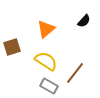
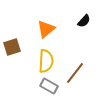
yellow semicircle: rotated 60 degrees clockwise
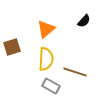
yellow semicircle: moved 2 px up
brown line: moved 1 px up; rotated 70 degrees clockwise
gray rectangle: moved 2 px right
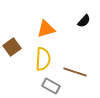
orange triangle: rotated 24 degrees clockwise
brown square: rotated 18 degrees counterclockwise
yellow semicircle: moved 3 px left
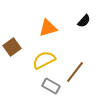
orange triangle: moved 2 px right, 1 px up
yellow semicircle: moved 1 px right, 1 px down; rotated 120 degrees counterclockwise
brown line: rotated 70 degrees counterclockwise
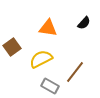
black semicircle: moved 2 px down
orange triangle: rotated 24 degrees clockwise
yellow semicircle: moved 3 px left, 1 px up
gray rectangle: moved 1 px left
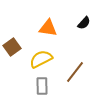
gray rectangle: moved 8 px left; rotated 60 degrees clockwise
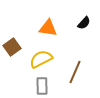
brown line: rotated 15 degrees counterclockwise
